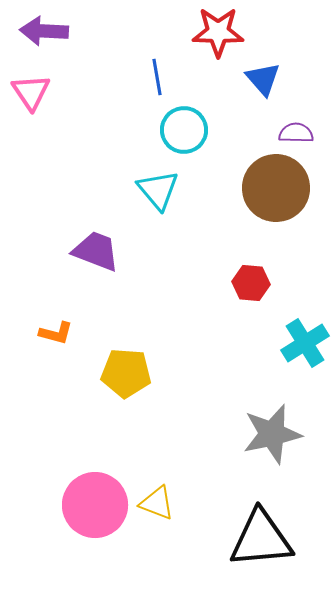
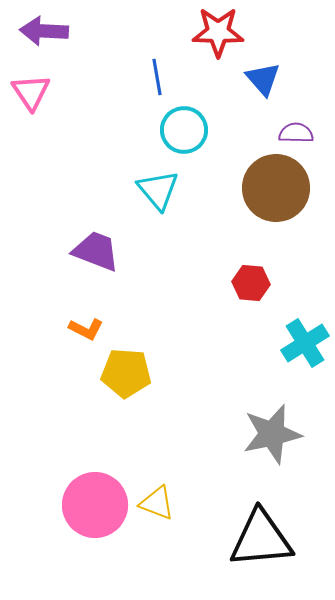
orange L-shape: moved 30 px right, 4 px up; rotated 12 degrees clockwise
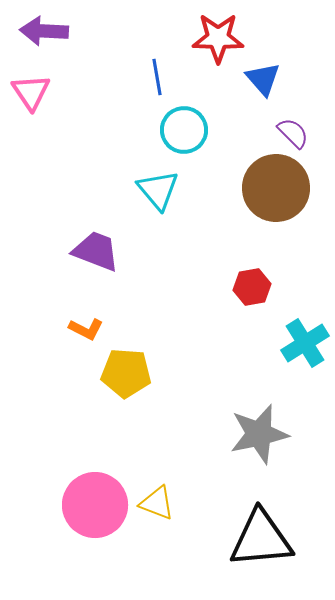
red star: moved 6 px down
purple semicircle: moved 3 px left; rotated 44 degrees clockwise
red hexagon: moved 1 px right, 4 px down; rotated 15 degrees counterclockwise
gray star: moved 13 px left
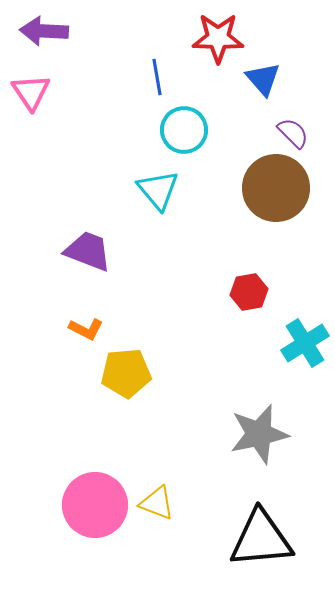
purple trapezoid: moved 8 px left
red hexagon: moved 3 px left, 5 px down
yellow pentagon: rotated 9 degrees counterclockwise
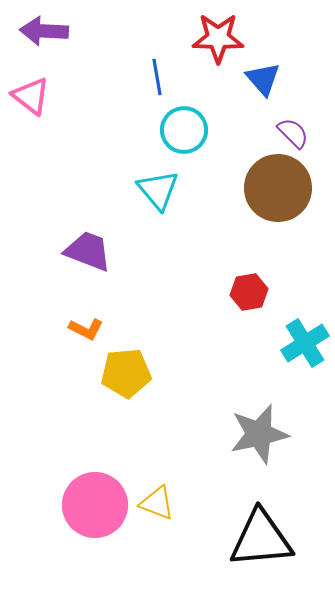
pink triangle: moved 4 px down; rotated 18 degrees counterclockwise
brown circle: moved 2 px right
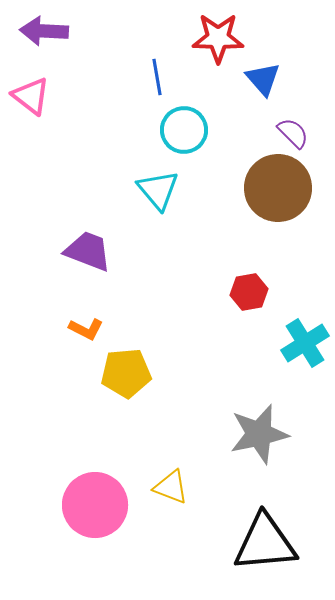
yellow triangle: moved 14 px right, 16 px up
black triangle: moved 4 px right, 4 px down
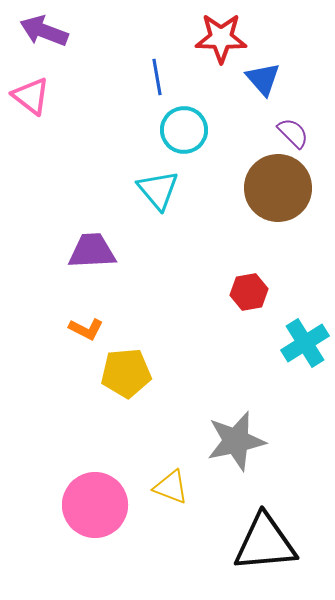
purple arrow: rotated 18 degrees clockwise
red star: moved 3 px right
purple trapezoid: moved 4 px right; rotated 24 degrees counterclockwise
gray star: moved 23 px left, 7 px down
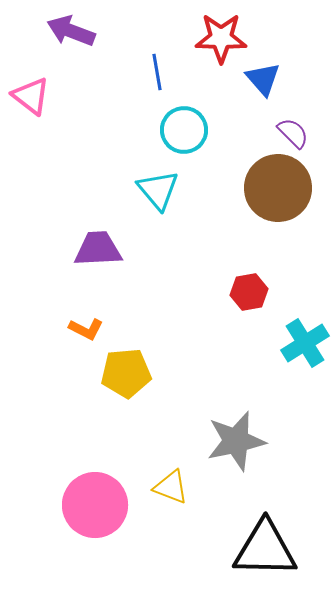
purple arrow: moved 27 px right
blue line: moved 5 px up
purple trapezoid: moved 6 px right, 2 px up
black triangle: moved 6 px down; rotated 6 degrees clockwise
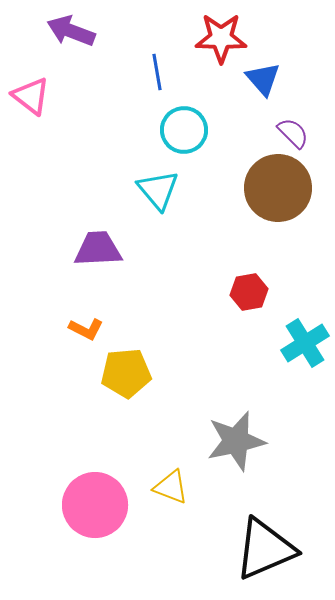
black triangle: rotated 24 degrees counterclockwise
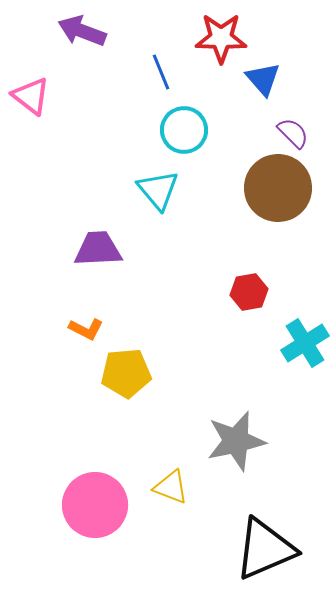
purple arrow: moved 11 px right
blue line: moved 4 px right; rotated 12 degrees counterclockwise
